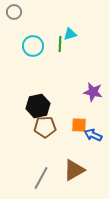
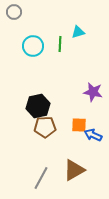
cyan triangle: moved 8 px right, 2 px up
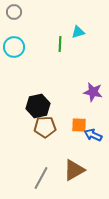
cyan circle: moved 19 px left, 1 px down
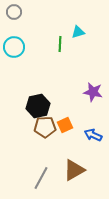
orange square: moved 14 px left; rotated 28 degrees counterclockwise
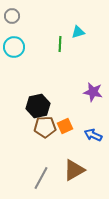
gray circle: moved 2 px left, 4 px down
orange square: moved 1 px down
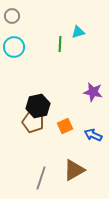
brown pentagon: moved 12 px left, 5 px up; rotated 20 degrees clockwise
gray line: rotated 10 degrees counterclockwise
